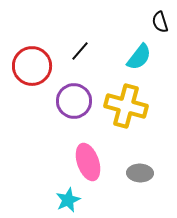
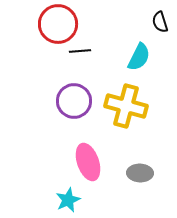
black line: rotated 45 degrees clockwise
cyan semicircle: rotated 12 degrees counterclockwise
red circle: moved 26 px right, 42 px up
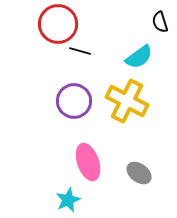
black line: rotated 20 degrees clockwise
cyan semicircle: rotated 28 degrees clockwise
yellow cross: moved 1 px right, 5 px up; rotated 12 degrees clockwise
gray ellipse: moved 1 px left; rotated 35 degrees clockwise
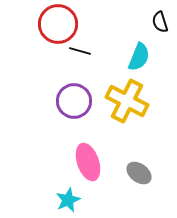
cyan semicircle: rotated 32 degrees counterclockwise
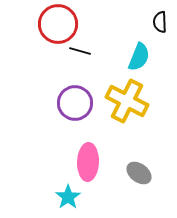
black semicircle: rotated 15 degrees clockwise
purple circle: moved 1 px right, 2 px down
pink ellipse: rotated 21 degrees clockwise
cyan star: moved 3 px up; rotated 10 degrees counterclockwise
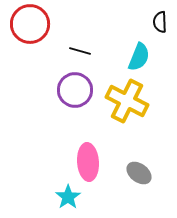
red circle: moved 28 px left
purple circle: moved 13 px up
pink ellipse: rotated 6 degrees counterclockwise
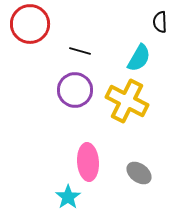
cyan semicircle: moved 1 px down; rotated 8 degrees clockwise
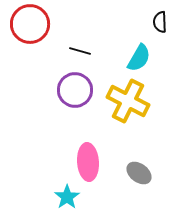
yellow cross: moved 1 px right
cyan star: moved 1 px left
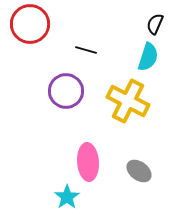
black semicircle: moved 5 px left, 2 px down; rotated 25 degrees clockwise
black line: moved 6 px right, 1 px up
cyan semicircle: moved 9 px right, 1 px up; rotated 12 degrees counterclockwise
purple circle: moved 9 px left, 1 px down
gray ellipse: moved 2 px up
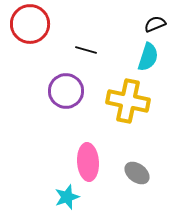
black semicircle: rotated 45 degrees clockwise
yellow cross: rotated 15 degrees counterclockwise
gray ellipse: moved 2 px left, 2 px down
cyan star: rotated 15 degrees clockwise
